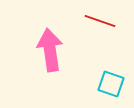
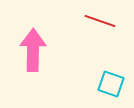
pink arrow: moved 17 px left; rotated 9 degrees clockwise
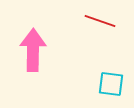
cyan square: rotated 12 degrees counterclockwise
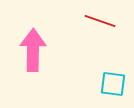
cyan square: moved 2 px right
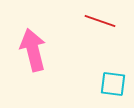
pink arrow: rotated 15 degrees counterclockwise
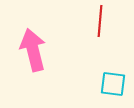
red line: rotated 76 degrees clockwise
